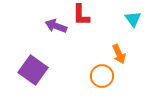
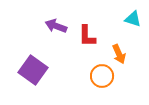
red L-shape: moved 6 px right, 21 px down
cyan triangle: rotated 36 degrees counterclockwise
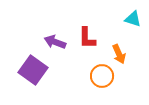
purple arrow: moved 1 px left, 16 px down
red L-shape: moved 2 px down
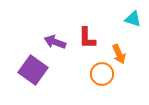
orange circle: moved 2 px up
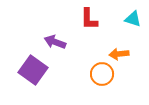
red L-shape: moved 2 px right, 19 px up
orange arrow: rotated 108 degrees clockwise
